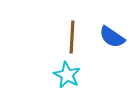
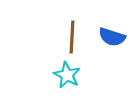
blue semicircle: rotated 16 degrees counterclockwise
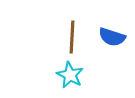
cyan star: moved 3 px right
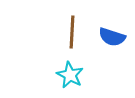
brown line: moved 5 px up
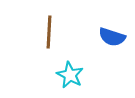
brown line: moved 23 px left
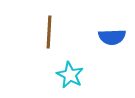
blue semicircle: rotated 20 degrees counterclockwise
